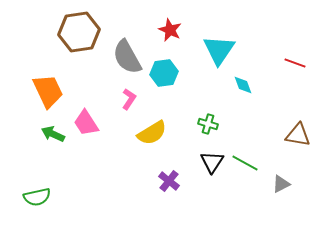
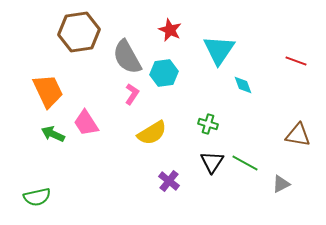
red line: moved 1 px right, 2 px up
pink L-shape: moved 3 px right, 5 px up
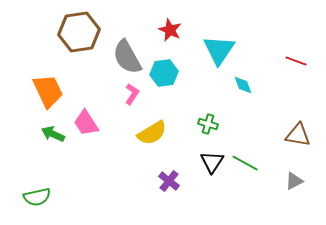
gray triangle: moved 13 px right, 3 px up
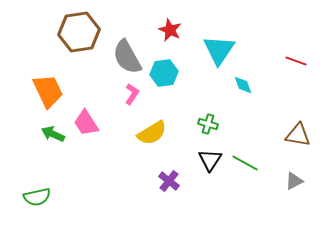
black triangle: moved 2 px left, 2 px up
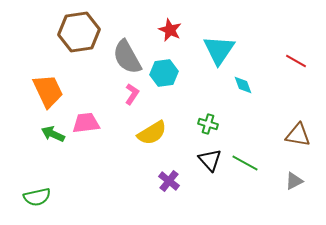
red line: rotated 10 degrees clockwise
pink trapezoid: rotated 116 degrees clockwise
black triangle: rotated 15 degrees counterclockwise
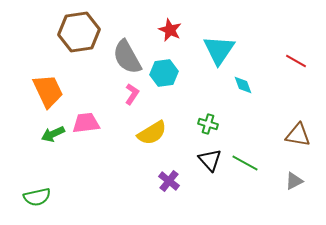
green arrow: rotated 50 degrees counterclockwise
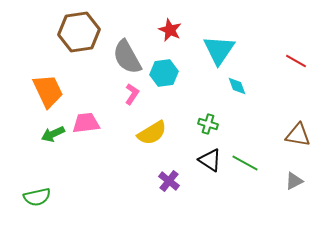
cyan diamond: moved 6 px left, 1 px down
black triangle: rotated 15 degrees counterclockwise
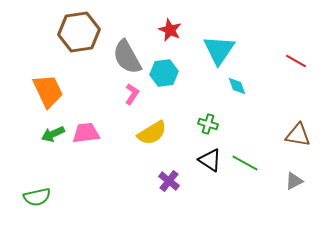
pink trapezoid: moved 10 px down
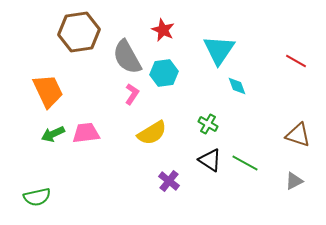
red star: moved 7 px left
green cross: rotated 12 degrees clockwise
brown triangle: rotated 8 degrees clockwise
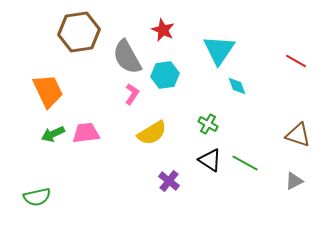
cyan hexagon: moved 1 px right, 2 px down
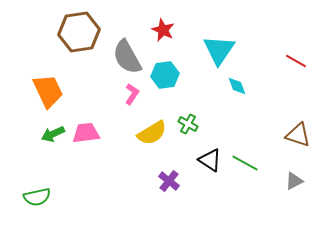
green cross: moved 20 px left
